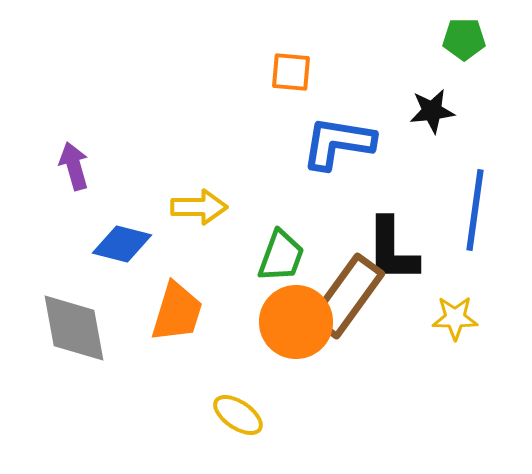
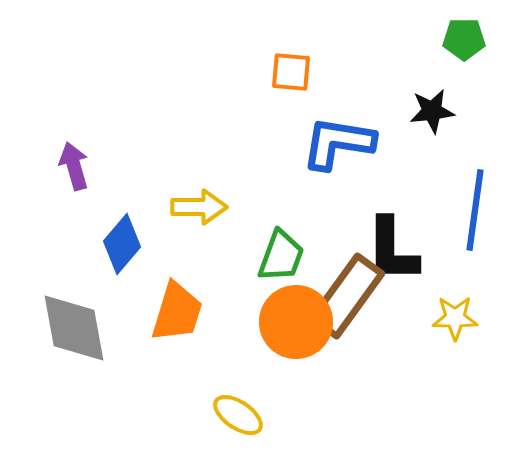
blue diamond: rotated 64 degrees counterclockwise
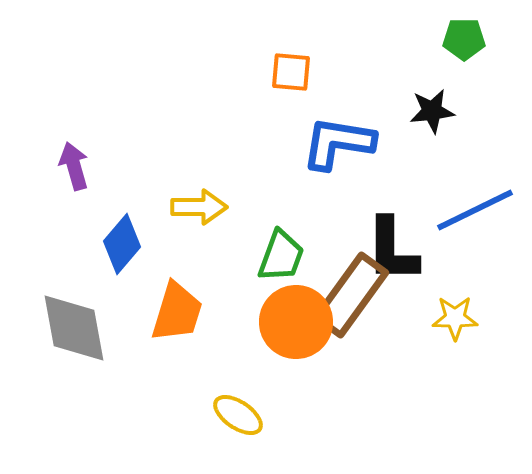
blue line: rotated 56 degrees clockwise
brown rectangle: moved 4 px right, 1 px up
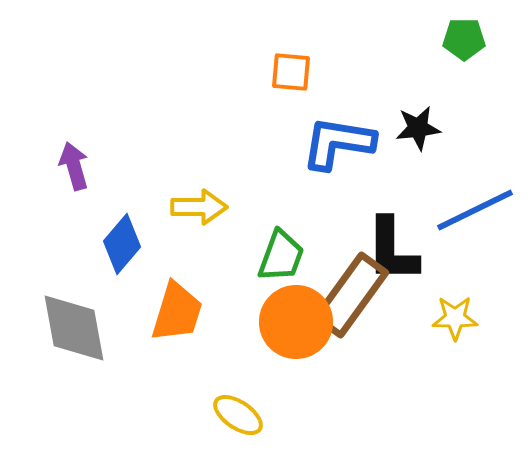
black star: moved 14 px left, 17 px down
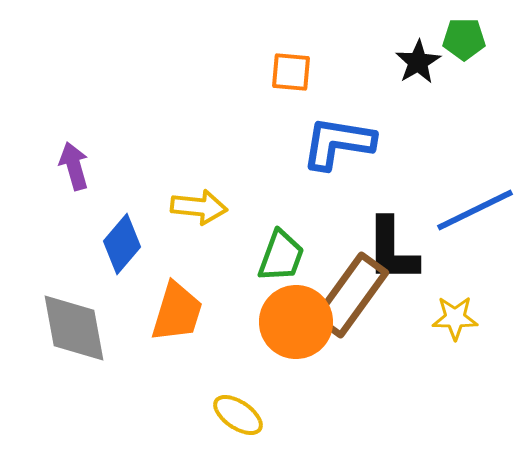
black star: moved 66 px up; rotated 24 degrees counterclockwise
yellow arrow: rotated 6 degrees clockwise
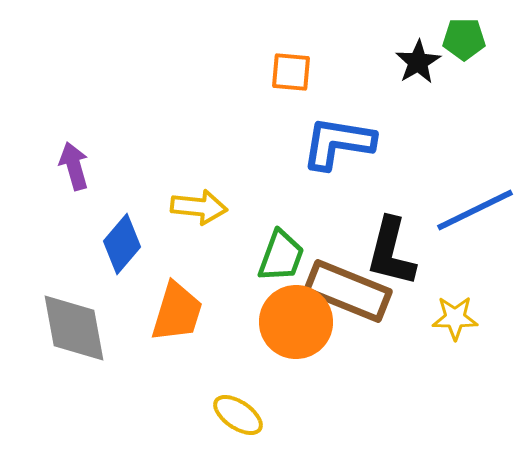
black L-shape: moved 1 px left, 2 px down; rotated 14 degrees clockwise
brown rectangle: moved 3 px left, 4 px up; rotated 76 degrees clockwise
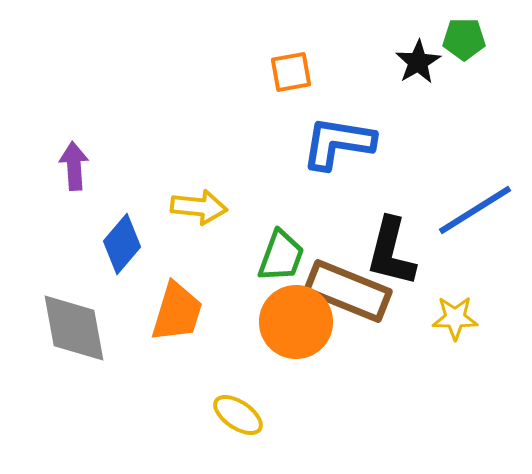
orange square: rotated 15 degrees counterclockwise
purple arrow: rotated 12 degrees clockwise
blue line: rotated 6 degrees counterclockwise
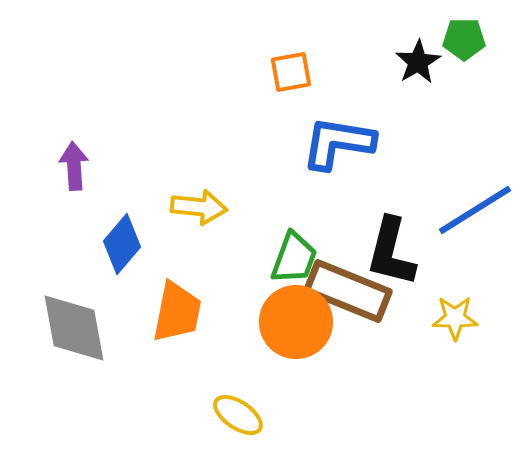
green trapezoid: moved 13 px right, 2 px down
orange trapezoid: rotated 6 degrees counterclockwise
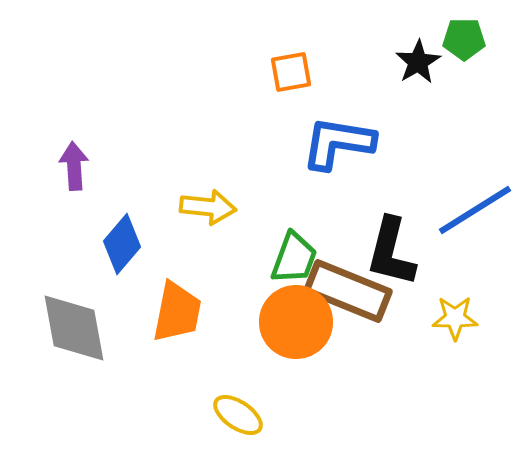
yellow arrow: moved 9 px right
